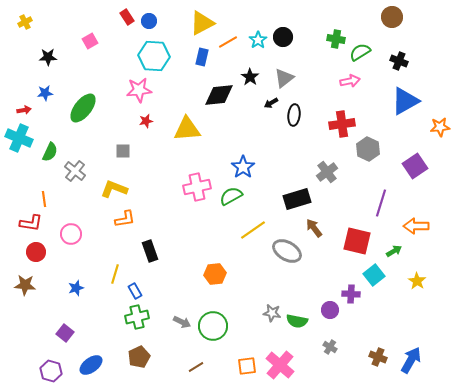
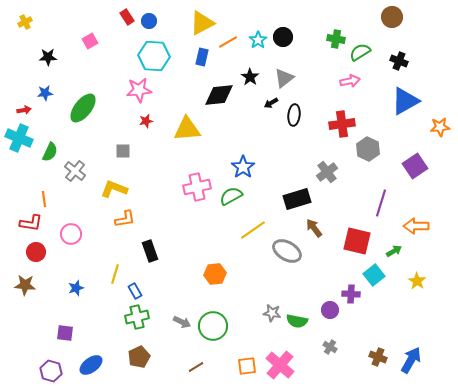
purple square at (65, 333): rotated 30 degrees counterclockwise
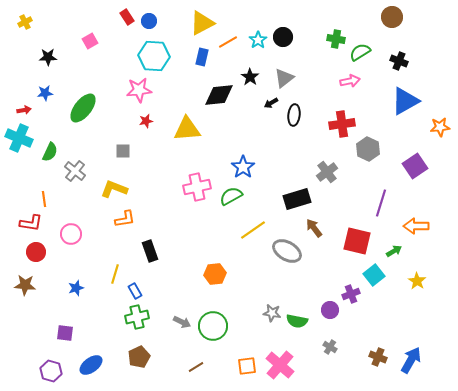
purple cross at (351, 294): rotated 24 degrees counterclockwise
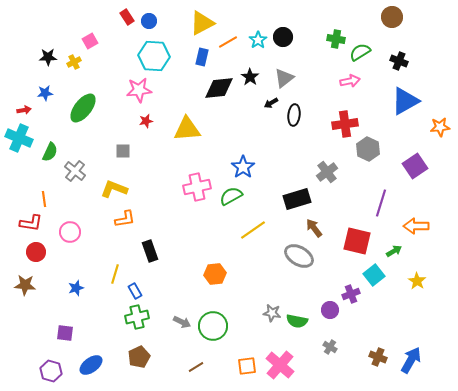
yellow cross at (25, 22): moved 49 px right, 40 px down
black diamond at (219, 95): moved 7 px up
red cross at (342, 124): moved 3 px right
pink circle at (71, 234): moved 1 px left, 2 px up
gray ellipse at (287, 251): moved 12 px right, 5 px down
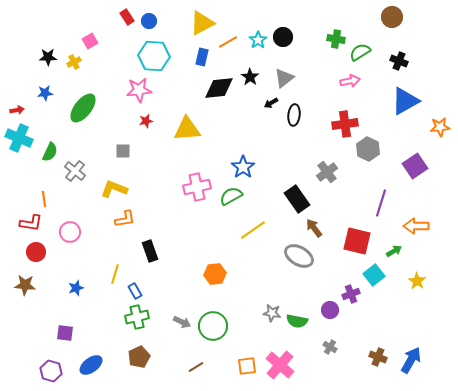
red arrow at (24, 110): moved 7 px left
black rectangle at (297, 199): rotated 72 degrees clockwise
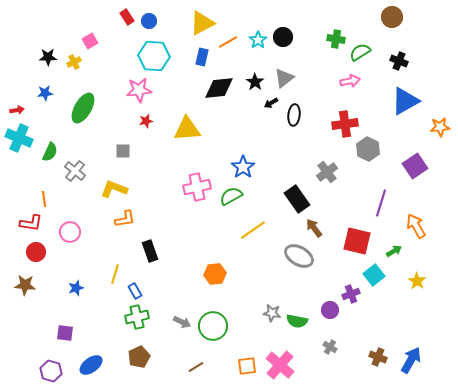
black star at (250, 77): moved 5 px right, 5 px down
green ellipse at (83, 108): rotated 8 degrees counterclockwise
orange arrow at (416, 226): rotated 60 degrees clockwise
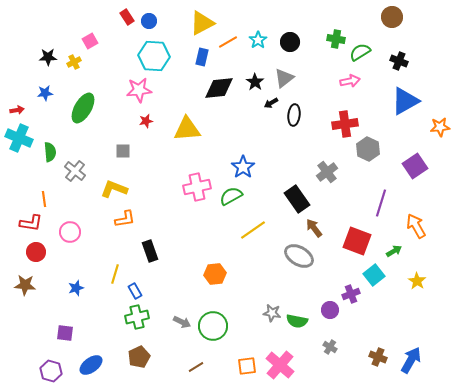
black circle at (283, 37): moved 7 px right, 5 px down
green semicircle at (50, 152): rotated 30 degrees counterclockwise
red square at (357, 241): rotated 8 degrees clockwise
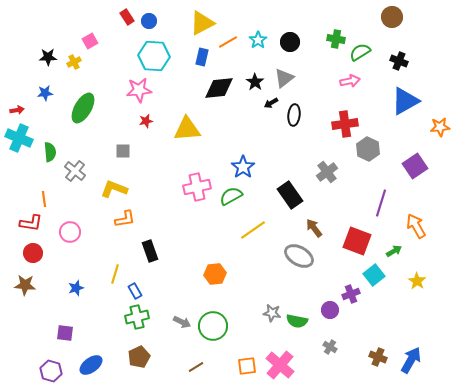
black rectangle at (297, 199): moved 7 px left, 4 px up
red circle at (36, 252): moved 3 px left, 1 px down
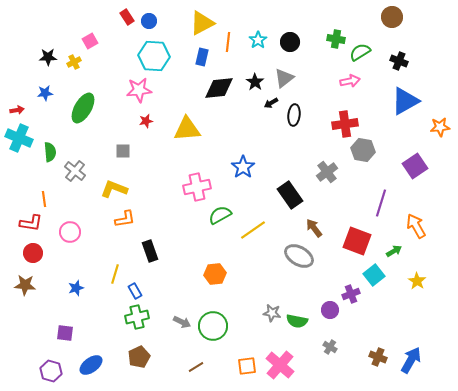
orange line at (228, 42): rotated 54 degrees counterclockwise
gray hexagon at (368, 149): moved 5 px left, 1 px down; rotated 15 degrees counterclockwise
green semicircle at (231, 196): moved 11 px left, 19 px down
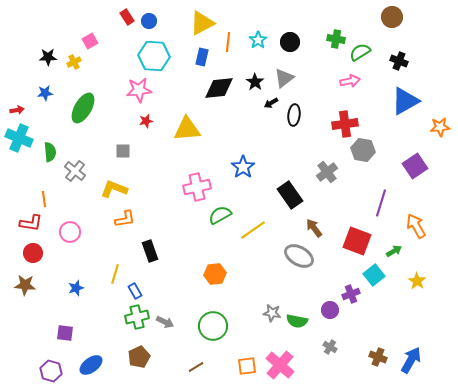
gray arrow at (182, 322): moved 17 px left
